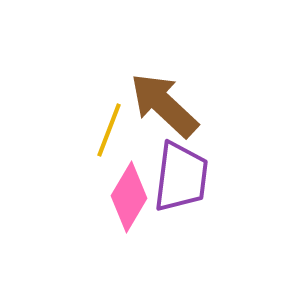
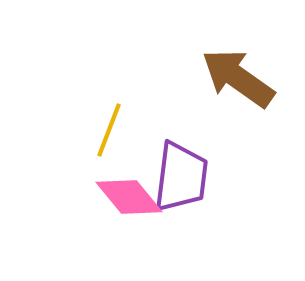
brown arrow: moved 74 px right, 27 px up; rotated 8 degrees counterclockwise
pink diamond: rotated 70 degrees counterclockwise
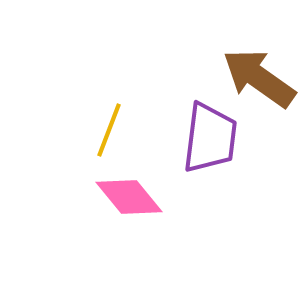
brown arrow: moved 21 px right
purple trapezoid: moved 29 px right, 39 px up
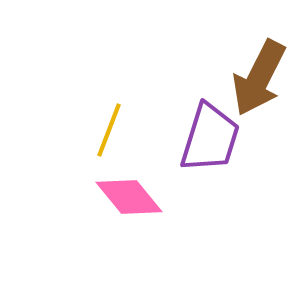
brown arrow: rotated 98 degrees counterclockwise
purple trapezoid: rotated 10 degrees clockwise
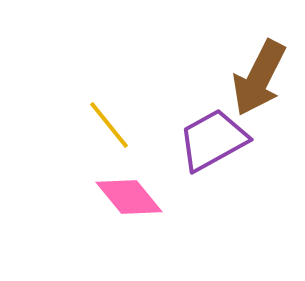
yellow line: moved 5 px up; rotated 60 degrees counterclockwise
purple trapezoid: moved 3 px right, 2 px down; rotated 136 degrees counterclockwise
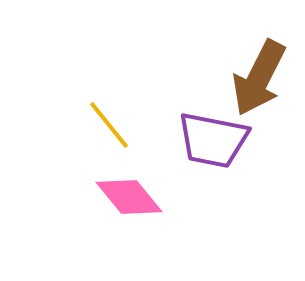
purple trapezoid: rotated 140 degrees counterclockwise
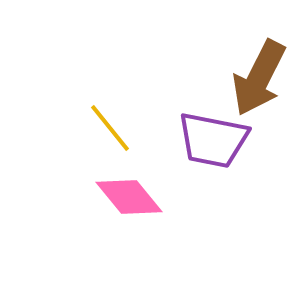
yellow line: moved 1 px right, 3 px down
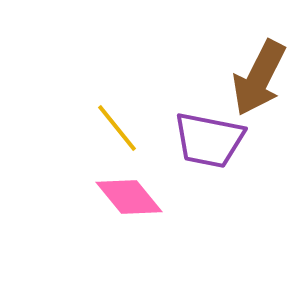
yellow line: moved 7 px right
purple trapezoid: moved 4 px left
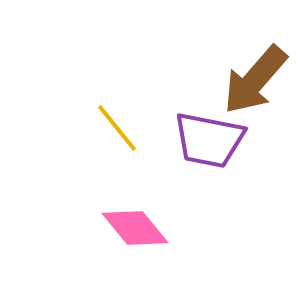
brown arrow: moved 4 px left, 2 px down; rotated 14 degrees clockwise
pink diamond: moved 6 px right, 31 px down
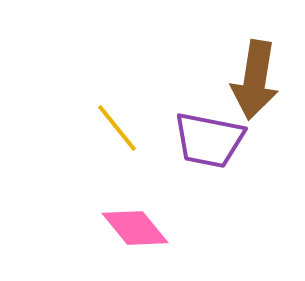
brown arrow: rotated 32 degrees counterclockwise
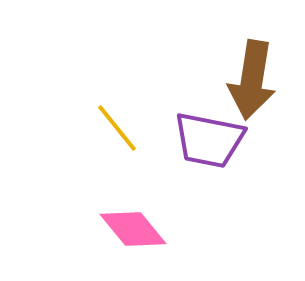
brown arrow: moved 3 px left
pink diamond: moved 2 px left, 1 px down
